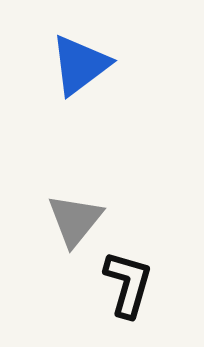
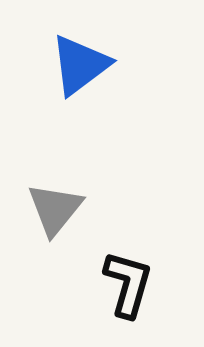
gray triangle: moved 20 px left, 11 px up
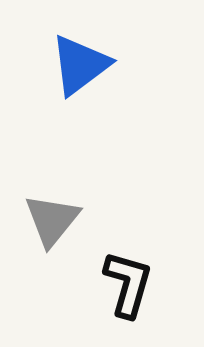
gray triangle: moved 3 px left, 11 px down
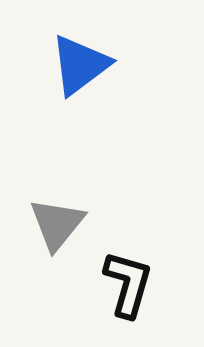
gray triangle: moved 5 px right, 4 px down
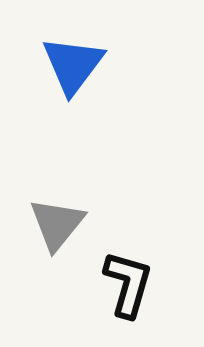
blue triangle: moved 7 px left; rotated 16 degrees counterclockwise
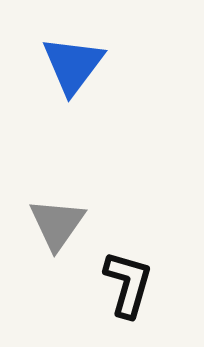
gray triangle: rotated 4 degrees counterclockwise
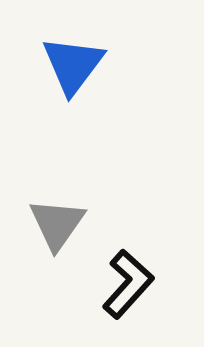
black L-shape: rotated 26 degrees clockwise
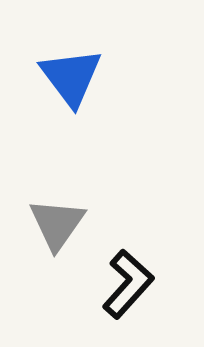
blue triangle: moved 2 px left, 12 px down; rotated 14 degrees counterclockwise
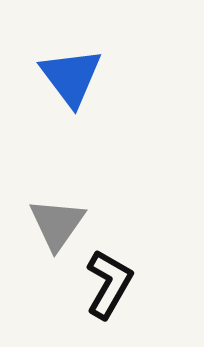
black L-shape: moved 19 px left; rotated 12 degrees counterclockwise
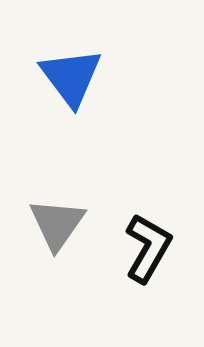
black L-shape: moved 39 px right, 36 px up
